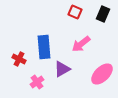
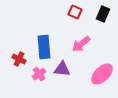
purple triangle: rotated 36 degrees clockwise
pink cross: moved 2 px right, 8 px up
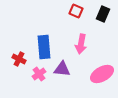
red square: moved 1 px right, 1 px up
pink arrow: rotated 42 degrees counterclockwise
pink ellipse: rotated 15 degrees clockwise
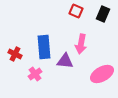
red cross: moved 4 px left, 5 px up
purple triangle: moved 3 px right, 8 px up
pink cross: moved 4 px left
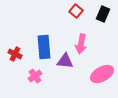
red square: rotated 16 degrees clockwise
pink cross: moved 2 px down
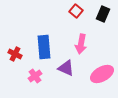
purple triangle: moved 1 px right, 7 px down; rotated 18 degrees clockwise
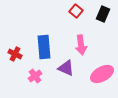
pink arrow: moved 1 px down; rotated 18 degrees counterclockwise
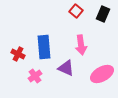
red cross: moved 3 px right
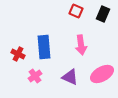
red square: rotated 16 degrees counterclockwise
purple triangle: moved 4 px right, 9 px down
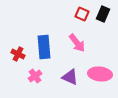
red square: moved 6 px right, 3 px down
pink arrow: moved 4 px left, 2 px up; rotated 30 degrees counterclockwise
pink ellipse: moved 2 px left; rotated 35 degrees clockwise
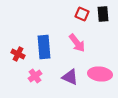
black rectangle: rotated 28 degrees counterclockwise
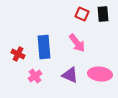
purple triangle: moved 2 px up
